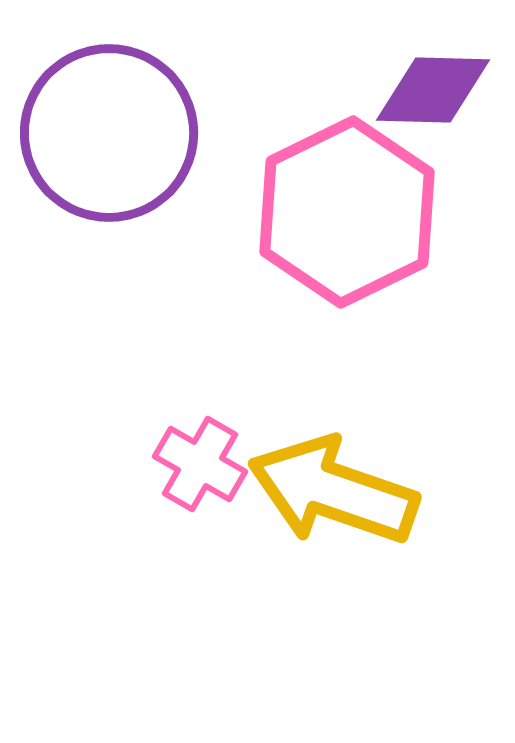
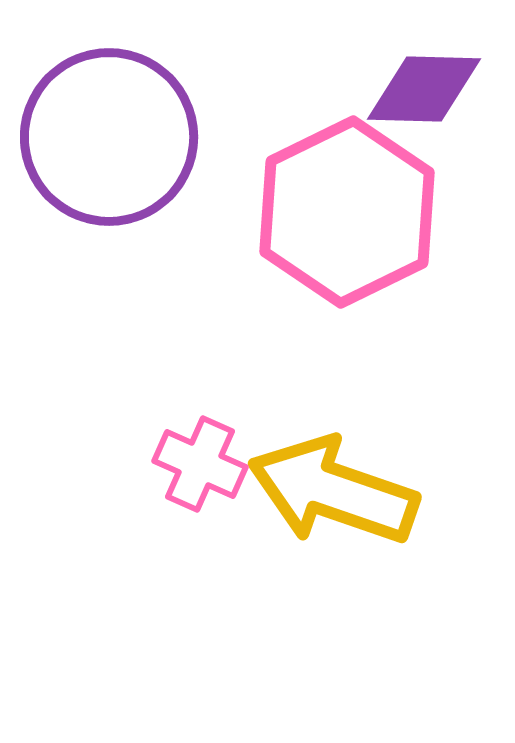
purple diamond: moved 9 px left, 1 px up
purple circle: moved 4 px down
pink cross: rotated 6 degrees counterclockwise
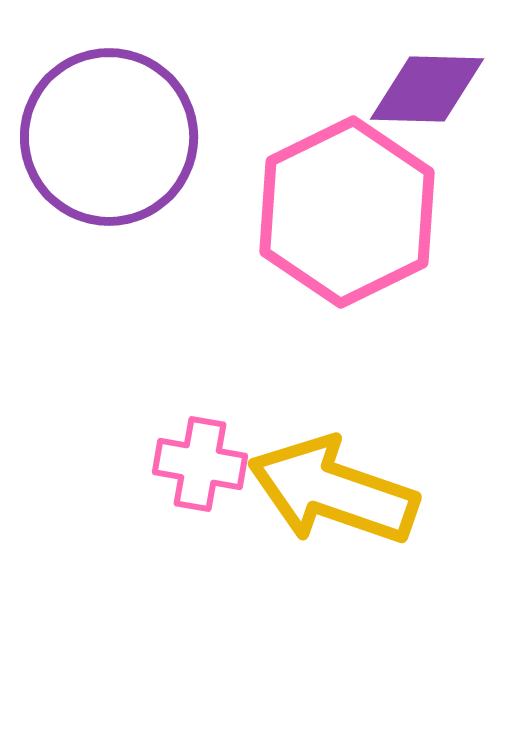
purple diamond: moved 3 px right
pink cross: rotated 14 degrees counterclockwise
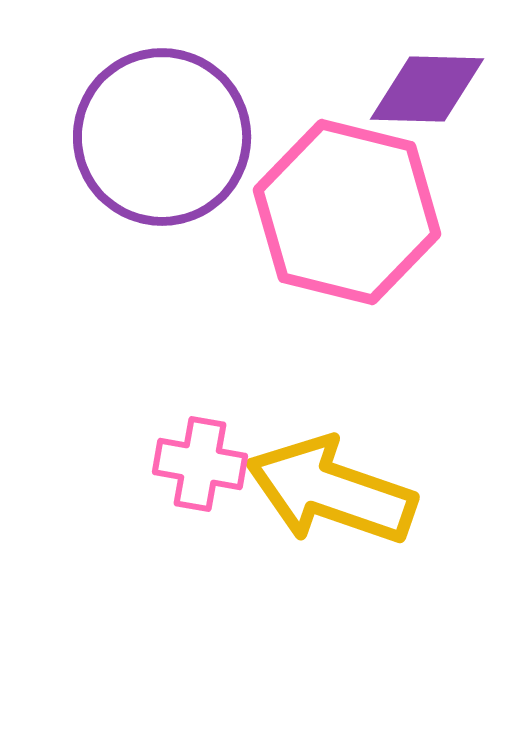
purple circle: moved 53 px right
pink hexagon: rotated 20 degrees counterclockwise
yellow arrow: moved 2 px left
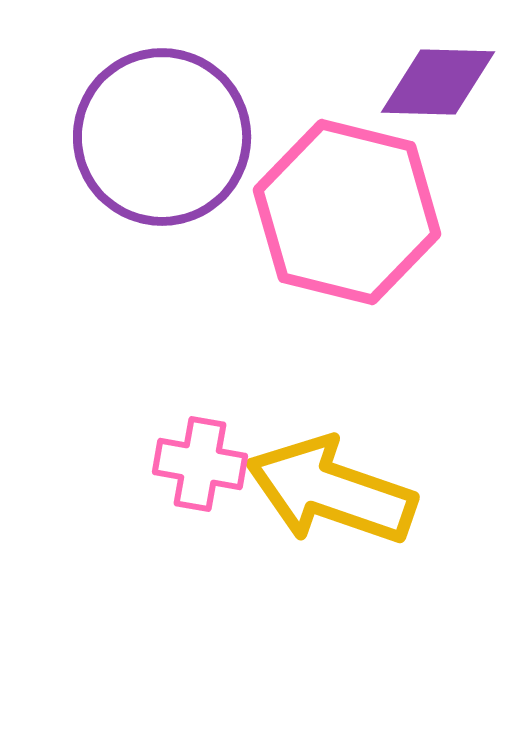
purple diamond: moved 11 px right, 7 px up
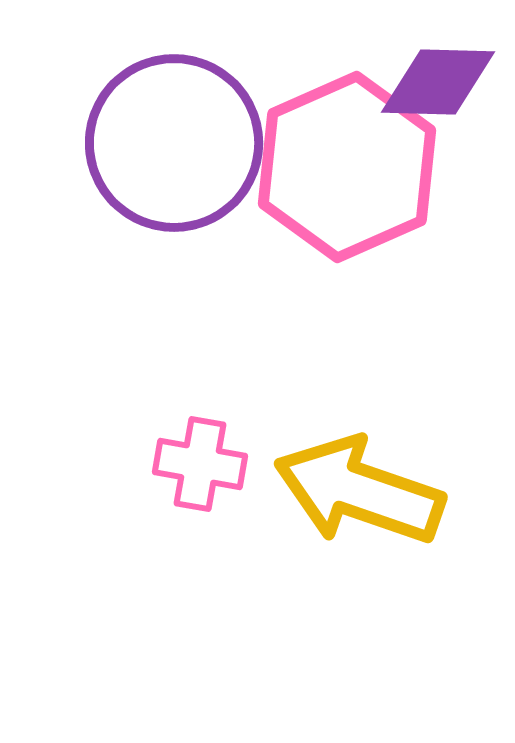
purple circle: moved 12 px right, 6 px down
pink hexagon: moved 45 px up; rotated 22 degrees clockwise
yellow arrow: moved 28 px right
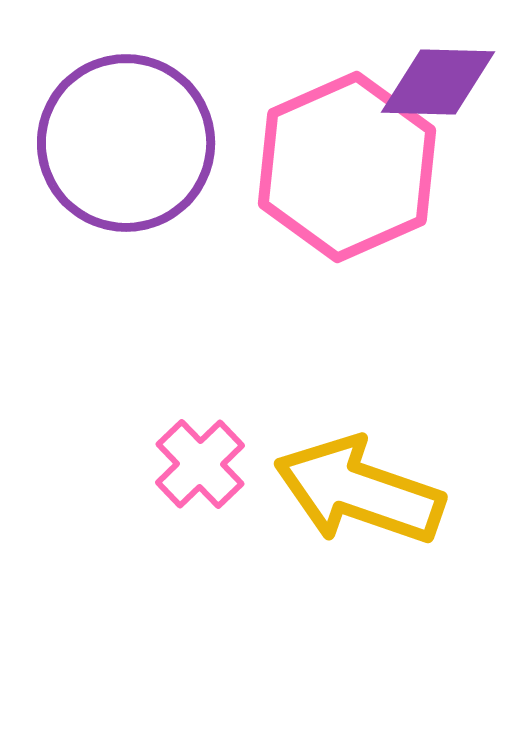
purple circle: moved 48 px left
pink cross: rotated 36 degrees clockwise
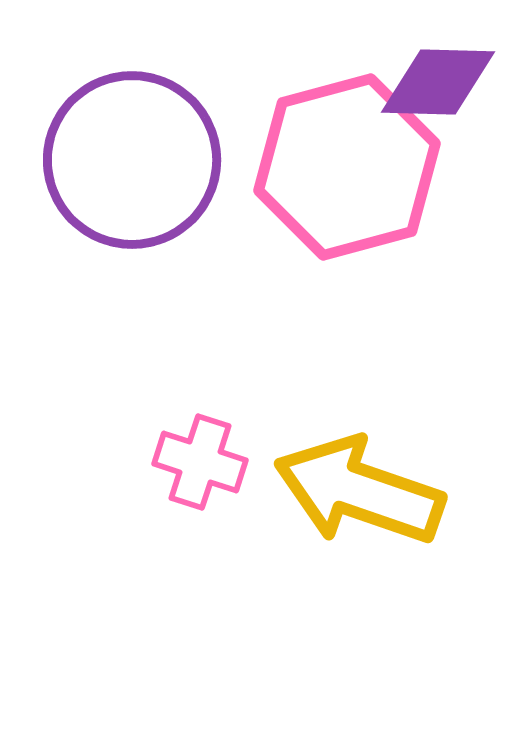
purple circle: moved 6 px right, 17 px down
pink hexagon: rotated 9 degrees clockwise
pink cross: moved 2 px up; rotated 28 degrees counterclockwise
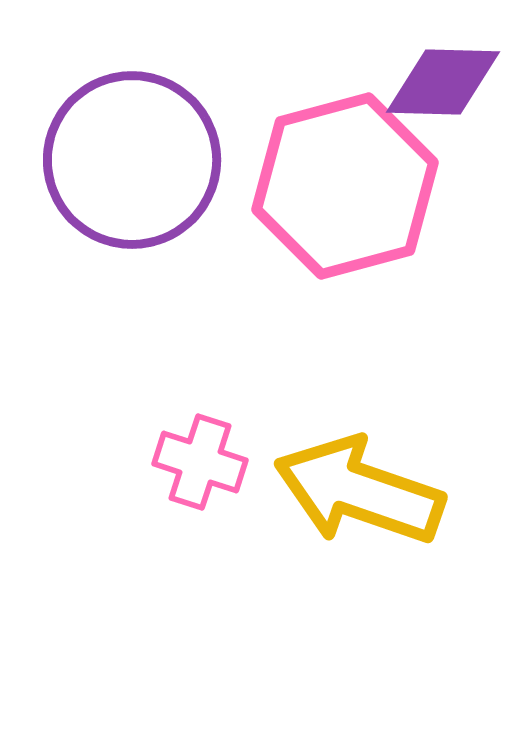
purple diamond: moved 5 px right
pink hexagon: moved 2 px left, 19 px down
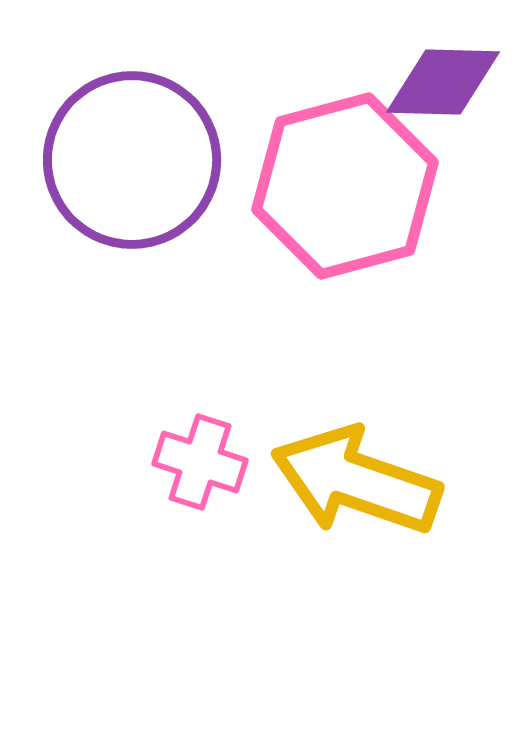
yellow arrow: moved 3 px left, 10 px up
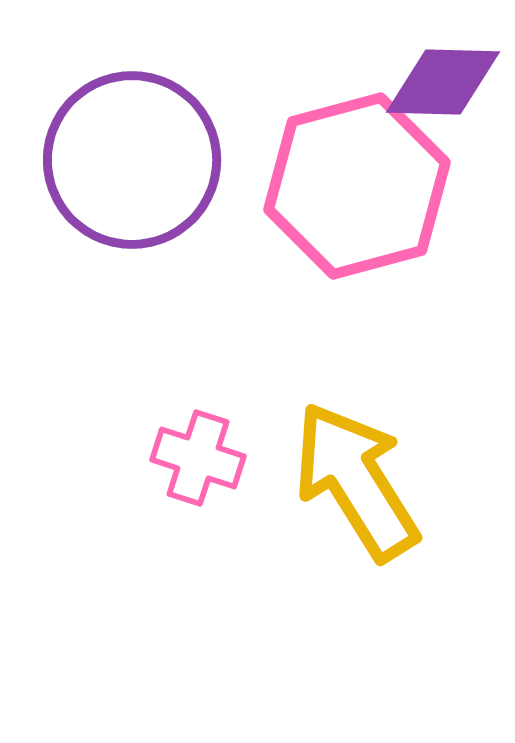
pink hexagon: moved 12 px right
pink cross: moved 2 px left, 4 px up
yellow arrow: rotated 39 degrees clockwise
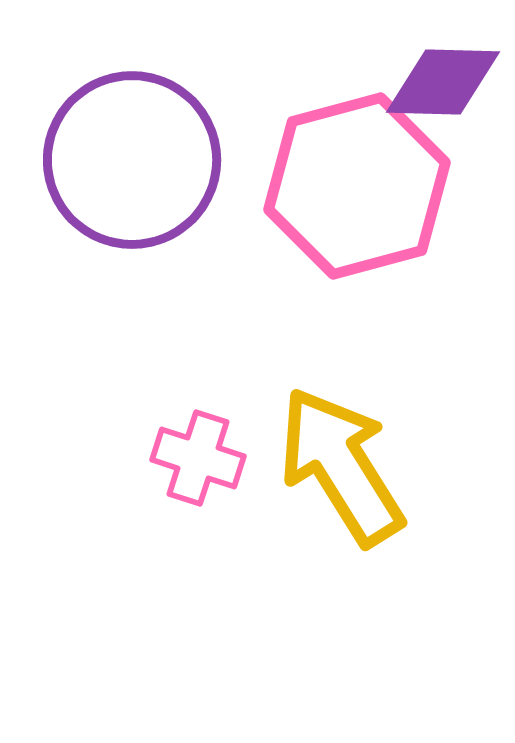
yellow arrow: moved 15 px left, 15 px up
